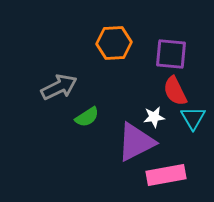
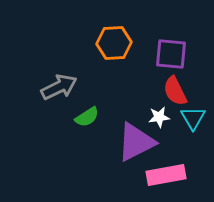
white star: moved 5 px right
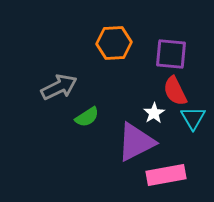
white star: moved 5 px left, 4 px up; rotated 25 degrees counterclockwise
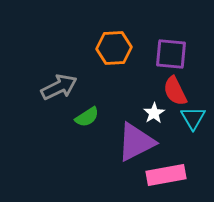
orange hexagon: moved 5 px down
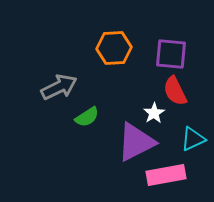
cyan triangle: moved 21 px down; rotated 36 degrees clockwise
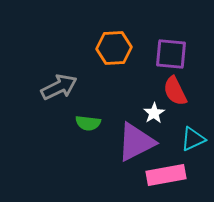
green semicircle: moved 1 px right, 6 px down; rotated 40 degrees clockwise
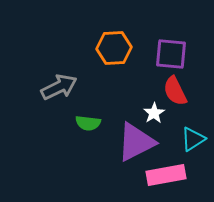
cyan triangle: rotated 8 degrees counterclockwise
